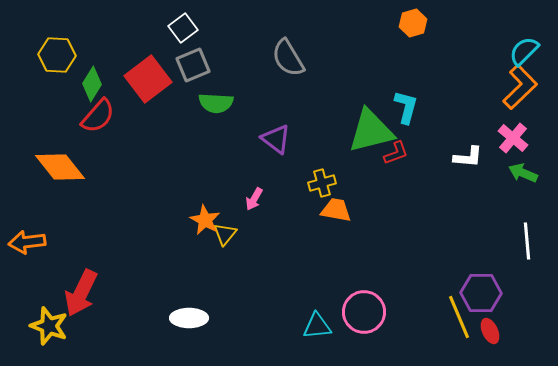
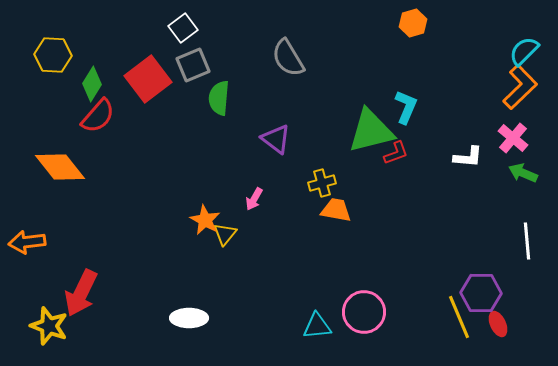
yellow hexagon: moved 4 px left
green semicircle: moved 3 px right, 5 px up; rotated 92 degrees clockwise
cyan L-shape: rotated 8 degrees clockwise
red ellipse: moved 8 px right, 7 px up
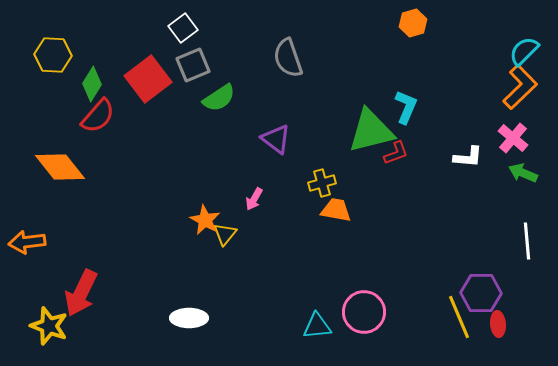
gray semicircle: rotated 12 degrees clockwise
green semicircle: rotated 128 degrees counterclockwise
red ellipse: rotated 20 degrees clockwise
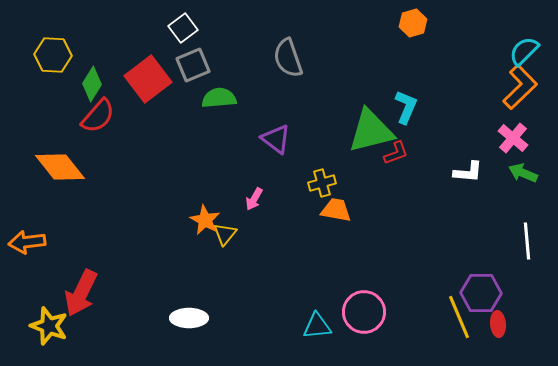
green semicircle: rotated 152 degrees counterclockwise
white L-shape: moved 15 px down
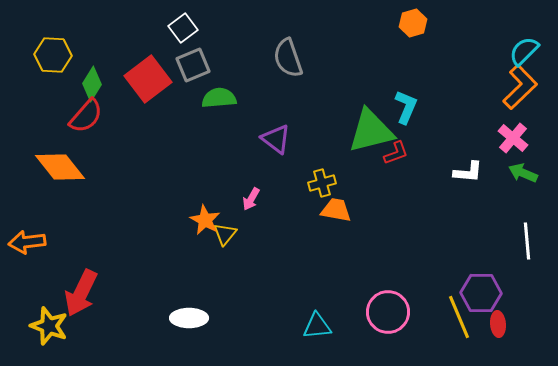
red semicircle: moved 12 px left
pink arrow: moved 3 px left
pink circle: moved 24 px right
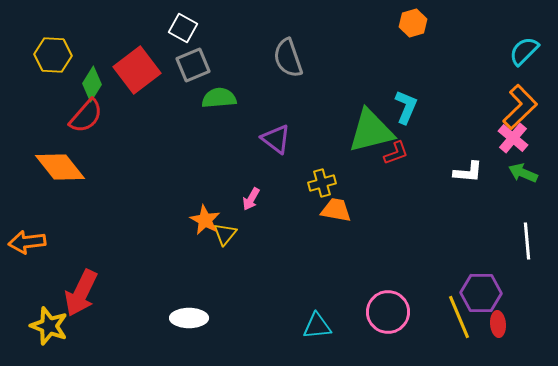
white square: rotated 24 degrees counterclockwise
red square: moved 11 px left, 9 px up
orange L-shape: moved 20 px down
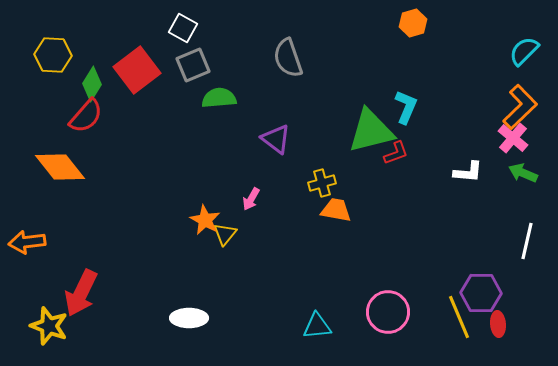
white line: rotated 18 degrees clockwise
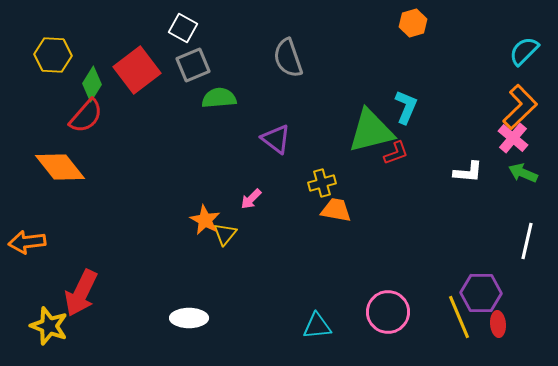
pink arrow: rotated 15 degrees clockwise
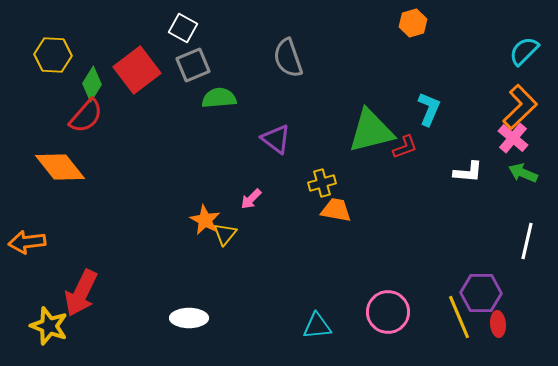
cyan L-shape: moved 23 px right, 2 px down
red L-shape: moved 9 px right, 6 px up
